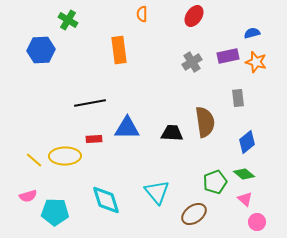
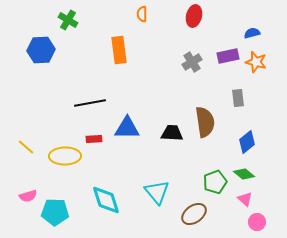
red ellipse: rotated 20 degrees counterclockwise
yellow line: moved 8 px left, 13 px up
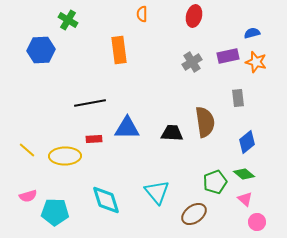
yellow line: moved 1 px right, 3 px down
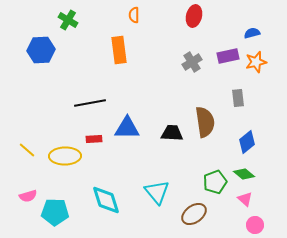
orange semicircle: moved 8 px left, 1 px down
orange star: rotated 30 degrees counterclockwise
pink circle: moved 2 px left, 3 px down
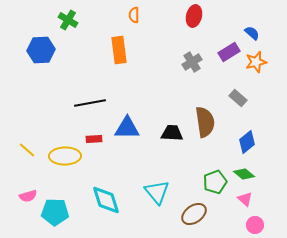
blue semicircle: rotated 56 degrees clockwise
purple rectangle: moved 1 px right, 4 px up; rotated 20 degrees counterclockwise
gray rectangle: rotated 42 degrees counterclockwise
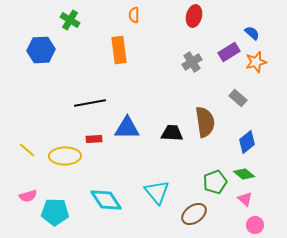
green cross: moved 2 px right
cyan diamond: rotated 16 degrees counterclockwise
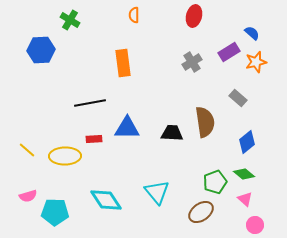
orange rectangle: moved 4 px right, 13 px down
brown ellipse: moved 7 px right, 2 px up
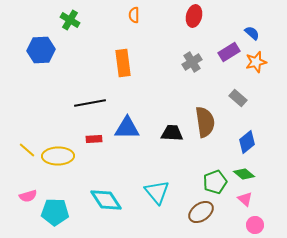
yellow ellipse: moved 7 px left
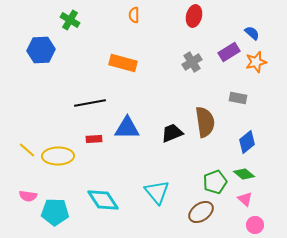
orange rectangle: rotated 68 degrees counterclockwise
gray rectangle: rotated 30 degrees counterclockwise
black trapezoid: rotated 25 degrees counterclockwise
pink semicircle: rotated 24 degrees clockwise
cyan diamond: moved 3 px left
